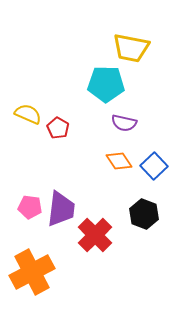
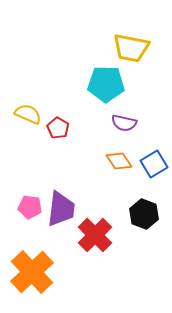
blue square: moved 2 px up; rotated 12 degrees clockwise
orange cross: rotated 15 degrees counterclockwise
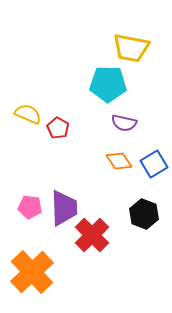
cyan pentagon: moved 2 px right
purple trapezoid: moved 3 px right, 1 px up; rotated 9 degrees counterclockwise
red cross: moved 3 px left
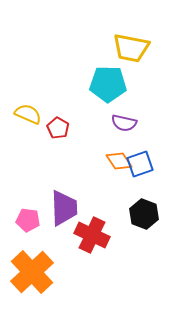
blue square: moved 14 px left; rotated 12 degrees clockwise
pink pentagon: moved 2 px left, 13 px down
red cross: rotated 20 degrees counterclockwise
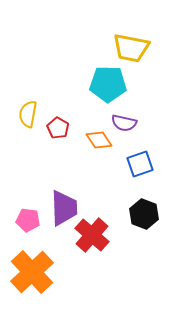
yellow semicircle: rotated 104 degrees counterclockwise
orange diamond: moved 20 px left, 21 px up
red cross: rotated 16 degrees clockwise
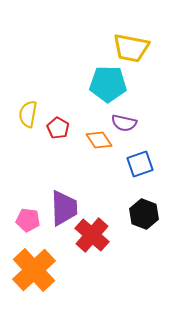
orange cross: moved 2 px right, 2 px up
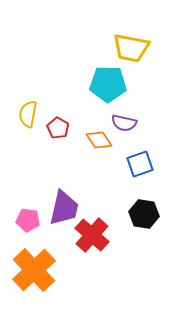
purple trapezoid: rotated 15 degrees clockwise
black hexagon: rotated 12 degrees counterclockwise
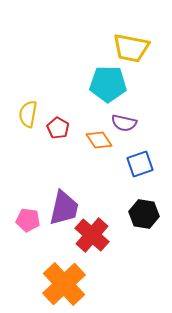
orange cross: moved 30 px right, 14 px down
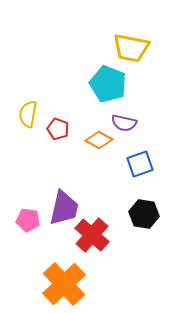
cyan pentagon: rotated 21 degrees clockwise
red pentagon: moved 1 px down; rotated 10 degrees counterclockwise
orange diamond: rotated 28 degrees counterclockwise
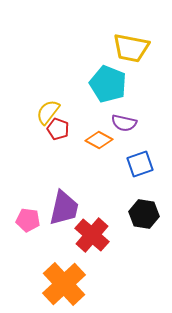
yellow semicircle: moved 20 px right, 2 px up; rotated 28 degrees clockwise
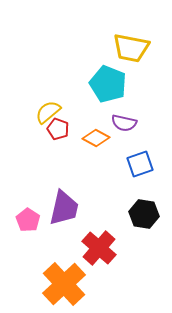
yellow semicircle: rotated 12 degrees clockwise
orange diamond: moved 3 px left, 2 px up
pink pentagon: rotated 25 degrees clockwise
red cross: moved 7 px right, 13 px down
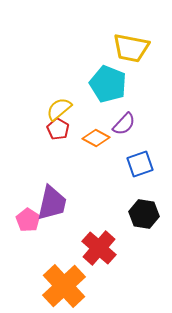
yellow semicircle: moved 11 px right, 3 px up
purple semicircle: moved 1 px down; rotated 60 degrees counterclockwise
red pentagon: rotated 10 degrees clockwise
purple trapezoid: moved 12 px left, 5 px up
orange cross: moved 2 px down
